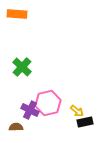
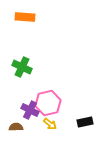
orange rectangle: moved 8 px right, 3 px down
green cross: rotated 18 degrees counterclockwise
yellow arrow: moved 27 px left, 13 px down
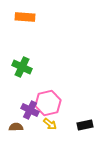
black rectangle: moved 3 px down
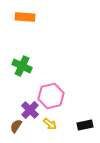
green cross: moved 1 px up
pink hexagon: moved 3 px right, 7 px up
purple cross: rotated 18 degrees clockwise
brown semicircle: moved 1 px up; rotated 56 degrees counterclockwise
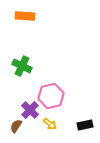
orange rectangle: moved 1 px up
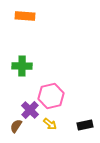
green cross: rotated 24 degrees counterclockwise
